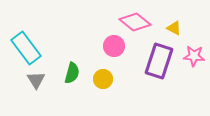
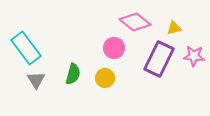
yellow triangle: rotated 42 degrees counterclockwise
pink circle: moved 2 px down
purple rectangle: moved 2 px up; rotated 8 degrees clockwise
green semicircle: moved 1 px right, 1 px down
yellow circle: moved 2 px right, 1 px up
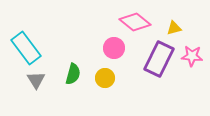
pink star: moved 2 px left
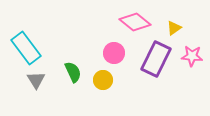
yellow triangle: rotated 21 degrees counterclockwise
pink circle: moved 5 px down
purple rectangle: moved 3 px left
green semicircle: moved 2 px up; rotated 40 degrees counterclockwise
yellow circle: moved 2 px left, 2 px down
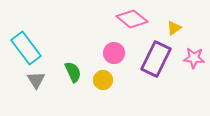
pink diamond: moved 3 px left, 3 px up
pink star: moved 2 px right, 2 px down
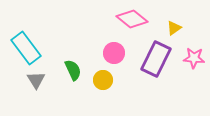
green semicircle: moved 2 px up
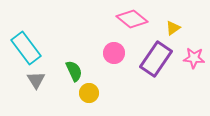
yellow triangle: moved 1 px left
purple rectangle: rotated 8 degrees clockwise
green semicircle: moved 1 px right, 1 px down
yellow circle: moved 14 px left, 13 px down
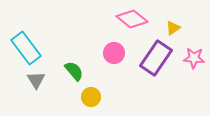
purple rectangle: moved 1 px up
green semicircle: rotated 15 degrees counterclockwise
yellow circle: moved 2 px right, 4 px down
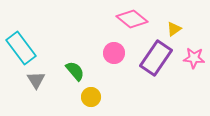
yellow triangle: moved 1 px right, 1 px down
cyan rectangle: moved 5 px left
green semicircle: moved 1 px right
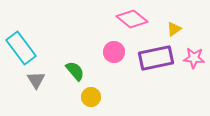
pink circle: moved 1 px up
purple rectangle: rotated 44 degrees clockwise
